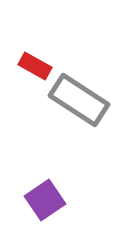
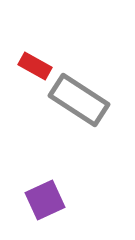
purple square: rotated 9 degrees clockwise
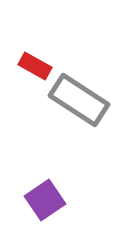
purple square: rotated 9 degrees counterclockwise
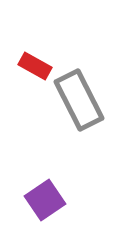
gray rectangle: rotated 30 degrees clockwise
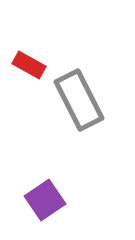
red rectangle: moved 6 px left, 1 px up
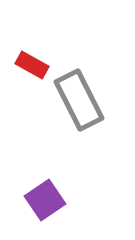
red rectangle: moved 3 px right
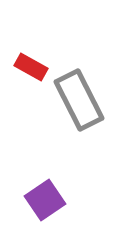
red rectangle: moved 1 px left, 2 px down
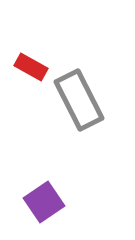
purple square: moved 1 px left, 2 px down
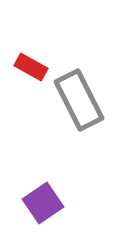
purple square: moved 1 px left, 1 px down
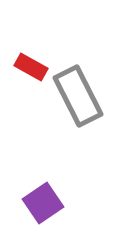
gray rectangle: moved 1 px left, 4 px up
